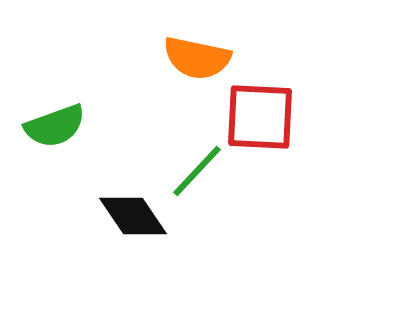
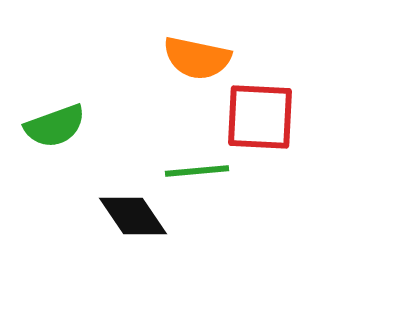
green line: rotated 42 degrees clockwise
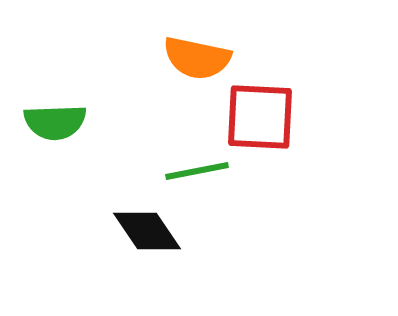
green semicircle: moved 4 px up; rotated 18 degrees clockwise
green line: rotated 6 degrees counterclockwise
black diamond: moved 14 px right, 15 px down
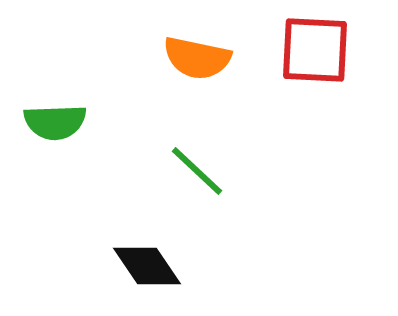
red square: moved 55 px right, 67 px up
green line: rotated 54 degrees clockwise
black diamond: moved 35 px down
